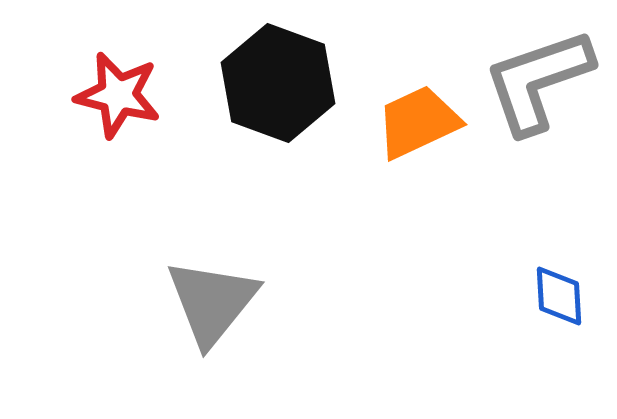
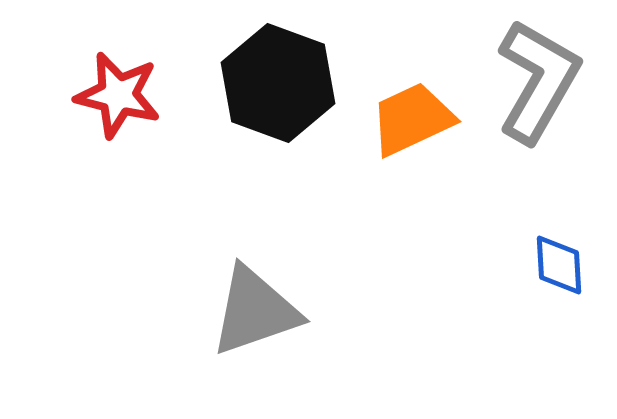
gray L-shape: rotated 139 degrees clockwise
orange trapezoid: moved 6 px left, 3 px up
blue diamond: moved 31 px up
gray triangle: moved 43 px right, 9 px down; rotated 32 degrees clockwise
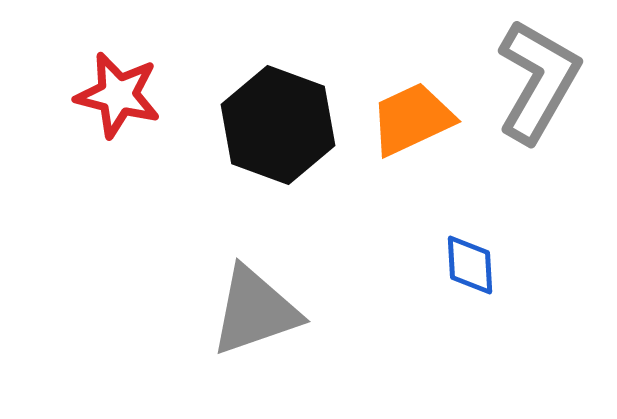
black hexagon: moved 42 px down
blue diamond: moved 89 px left
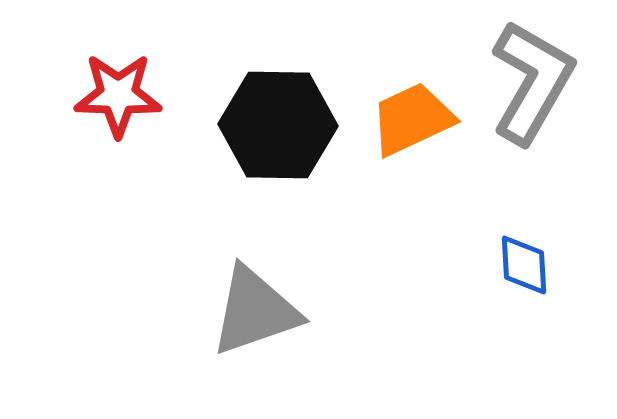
gray L-shape: moved 6 px left, 1 px down
red star: rotated 12 degrees counterclockwise
black hexagon: rotated 19 degrees counterclockwise
blue diamond: moved 54 px right
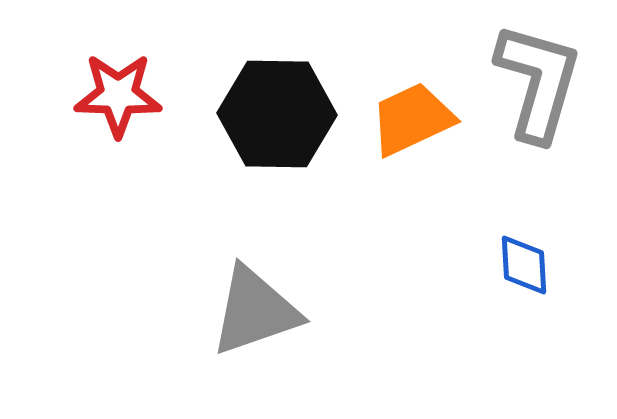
gray L-shape: moved 6 px right; rotated 14 degrees counterclockwise
black hexagon: moved 1 px left, 11 px up
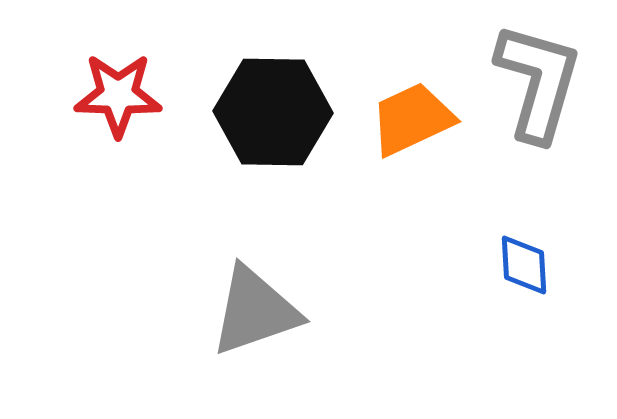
black hexagon: moved 4 px left, 2 px up
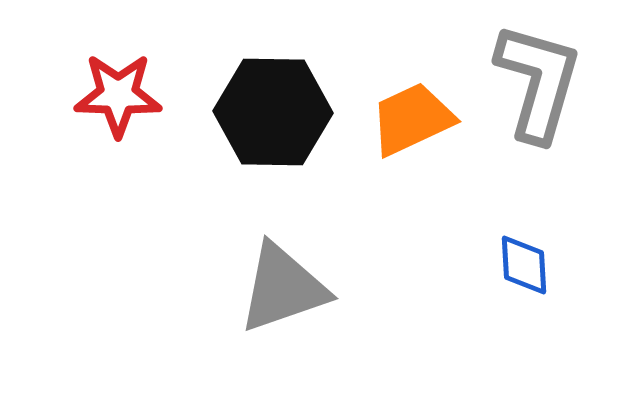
gray triangle: moved 28 px right, 23 px up
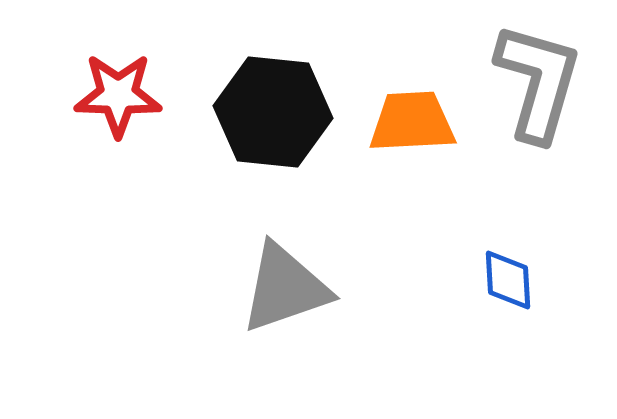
black hexagon: rotated 5 degrees clockwise
orange trapezoid: moved 3 px down; rotated 22 degrees clockwise
blue diamond: moved 16 px left, 15 px down
gray triangle: moved 2 px right
